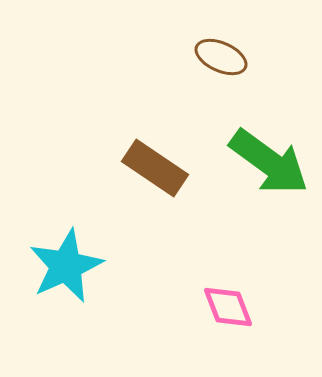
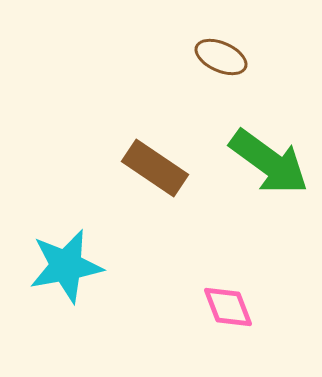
cyan star: rotated 14 degrees clockwise
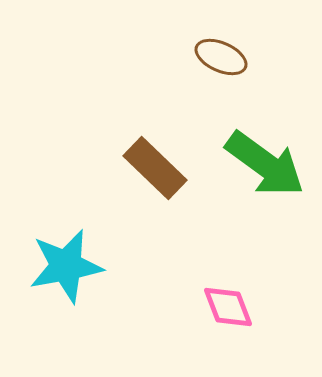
green arrow: moved 4 px left, 2 px down
brown rectangle: rotated 10 degrees clockwise
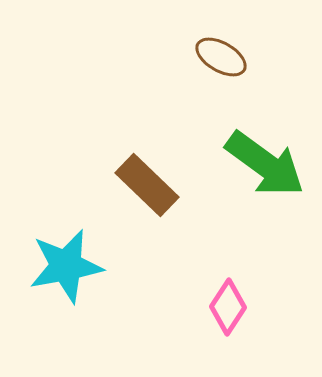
brown ellipse: rotated 6 degrees clockwise
brown rectangle: moved 8 px left, 17 px down
pink diamond: rotated 54 degrees clockwise
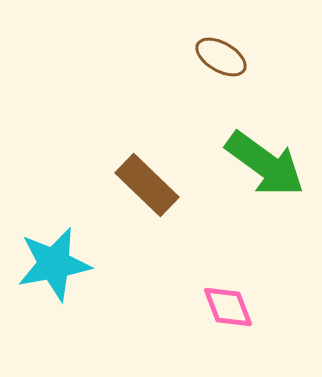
cyan star: moved 12 px left, 2 px up
pink diamond: rotated 54 degrees counterclockwise
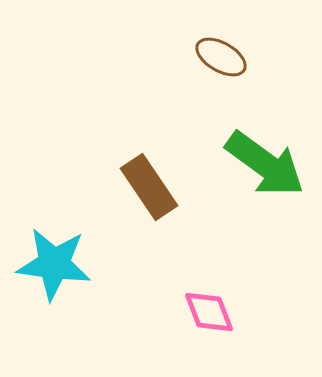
brown rectangle: moved 2 px right, 2 px down; rotated 12 degrees clockwise
cyan star: rotated 18 degrees clockwise
pink diamond: moved 19 px left, 5 px down
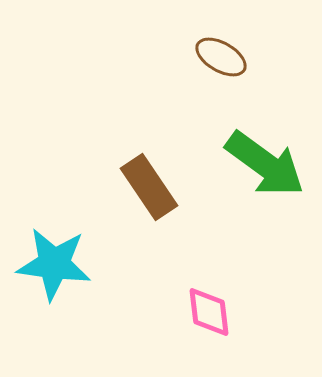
pink diamond: rotated 14 degrees clockwise
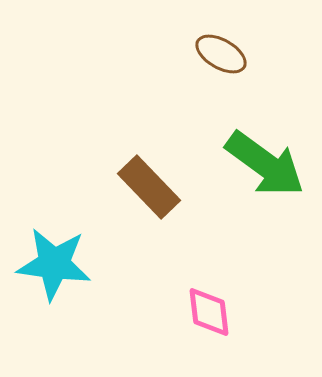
brown ellipse: moved 3 px up
brown rectangle: rotated 10 degrees counterclockwise
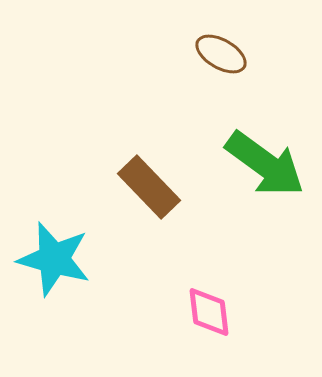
cyan star: moved 5 px up; rotated 8 degrees clockwise
